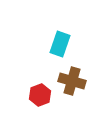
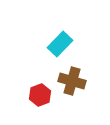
cyan rectangle: rotated 25 degrees clockwise
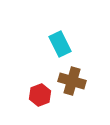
cyan rectangle: rotated 70 degrees counterclockwise
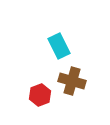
cyan rectangle: moved 1 px left, 2 px down
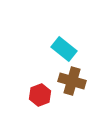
cyan rectangle: moved 5 px right, 3 px down; rotated 25 degrees counterclockwise
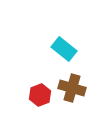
brown cross: moved 7 px down
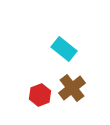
brown cross: rotated 36 degrees clockwise
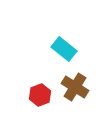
brown cross: moved 3 px right, 1 px up; rotated 20 degrees counterclockwise
